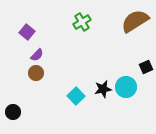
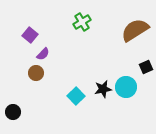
brown semicircle: moved 9 px down
purple square: moved 3 px right, 3 px down
purple semicircle: moved 6 px right, 1 px up
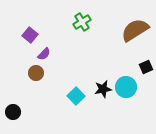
purple semicircle: moved 1 px right
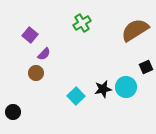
green cross: moved 1 px down
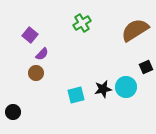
purple semicircle: moved 2 px left
cyan square: moved 1 px up; rotated 30 degrees clockwise
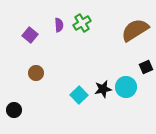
purple semicircle: moved 17 px right, 29 px up; rotated 48 degrees counterclockwise
cyan square: moved 3 px right; rotated 30 degrees counterclockwise
black circle: moved 1 px right, 2 px up
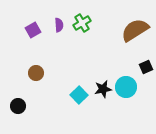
purple square: moved 3 px right, 5 px up; rotated 21 degrees clockwise
black circle: moved 4 px right, 4 px up
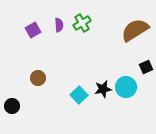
brown circle: moved 2 px right, 5 px down
black circle: moved 6 px left
